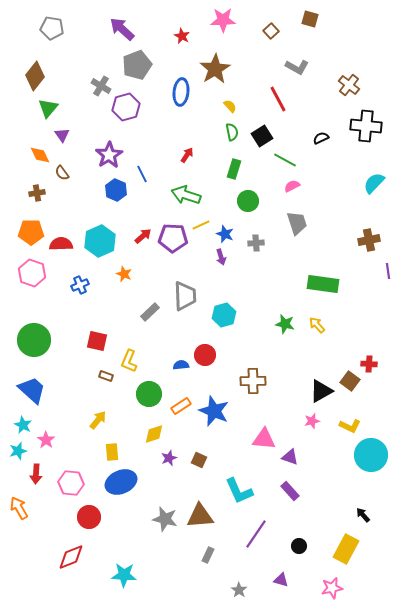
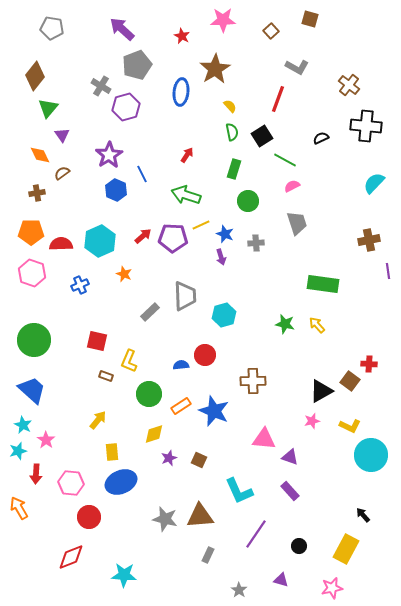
red line at (278, 99): rotated 48 degrees clockwise
brown semicircle at (62, 173): rotated 91 degrees clockwise
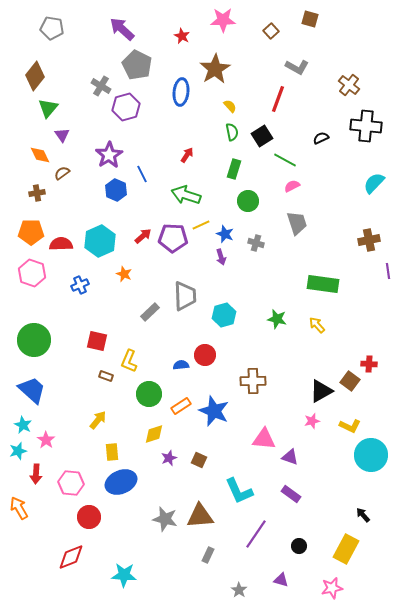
gray pentagon at (137, 65): rotated 24 degrees counterclockwise
gray cross at (256, 243): rotated 21 degrees clockwise
green star at (285, 324): moved 8 px left, 5 px up
purple rectangle at (290, 491): moved 1 px right, 3 px down; rotated 12 degrees counterclockwise
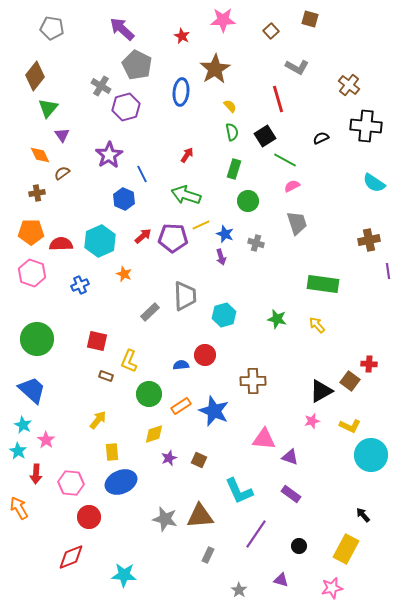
red line at (278, 99): rotated 36 degrees counterclockwise
black square at (262, 136): moved 3 px right
cyan semicircle at (374, 183): rotated 100 degrees counterclockwise
blue hexagon at (116, 190): moved 8 px right, 9 px down
green circle at (34, 340): moved 3 px right, 1 px up
cyan star at (18, 451): rotated 24 degrees counterclockwise
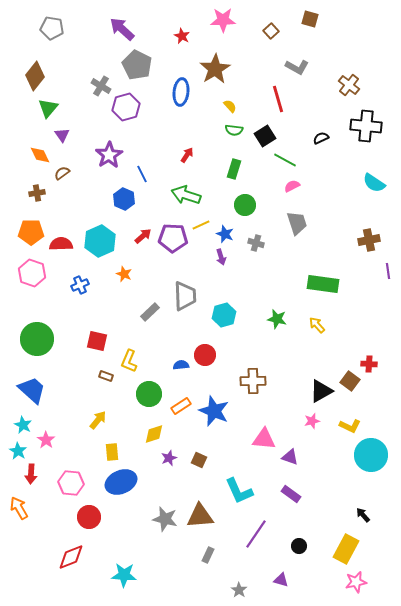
green semicircle at (232, 132): moved 2 px right, 2 px up; rotated 108 degrees clockwise
green circle at (248, 201): moved 3 px left, 4 px down
red arrow at (36, 474): moved 5 px left
pink star at (332, 588): moved 24 px right, 6 px up
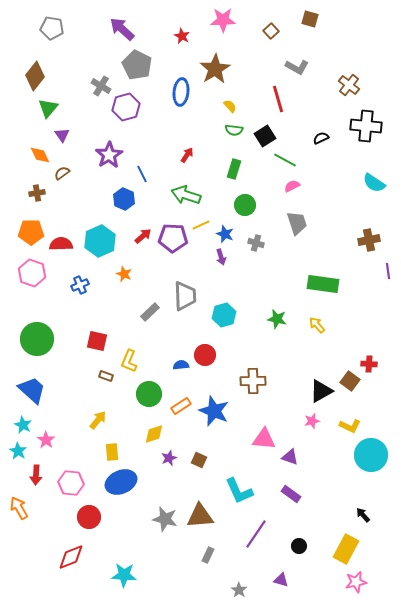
red arrow at (31, 474): moved 5 px right, 1 px down
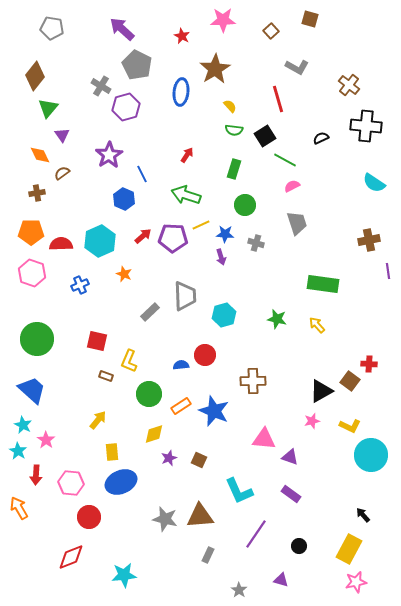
blue star at (225, 234): rotated 18 degrees counterclockwise
yellow rectangle at (346, 549): moved 3 px right
cyan star at (124, 575): rotated 10 degrees counterclockwise
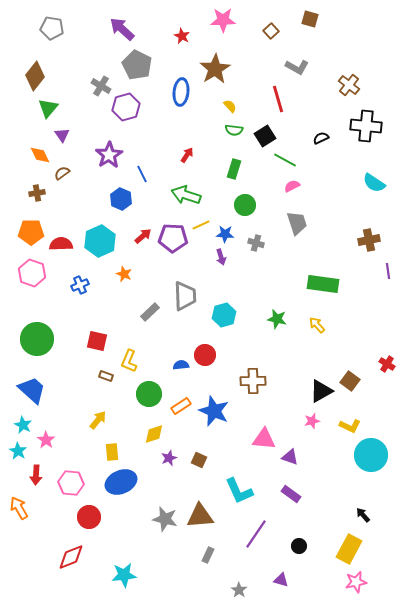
blue hexagon at (124, 199): moved 3 px left
red cross at (369, 364): moved 18 px right; rotated 28 degrees clockwise
